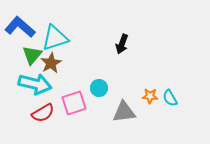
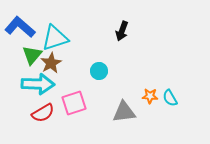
black arrow: moved 13 px up
cyan arrow: moved 3 px right; rotated 12 degrees counterclockwise
cyan circle: moved 17 px up
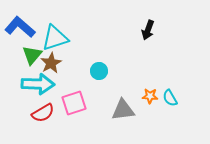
black arrow: moved 26 px right, 1 px up
gray triangle: moved 1 px left, 2 px up
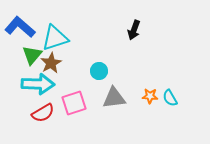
black arrow: moved 14 px left
gray triangle: moved 9 px left, 12 px up
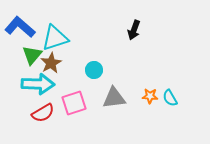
cyan circle: moved 5 px left, 1 px up
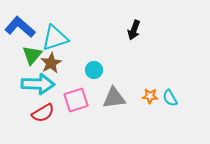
pink square: moved 2 px right, 3 px up
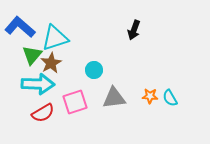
pink square: moved 1 px left, 2 px down
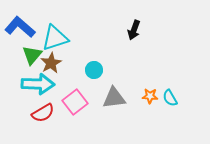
pink square: rotated 20 degrees counterclockwise
